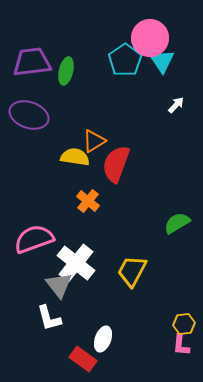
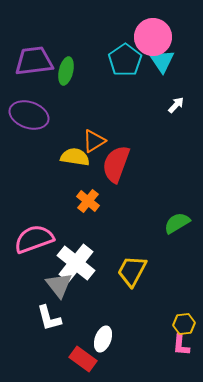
pink circle: moved 3 px right, 1 px up
purple trapezoid: moved 2 px right, 1 px up
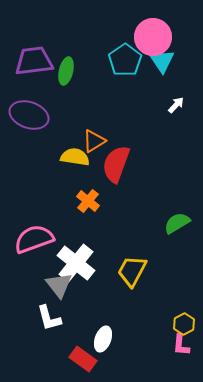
yellow hexagon: rotated 20 degrees counterclockwise
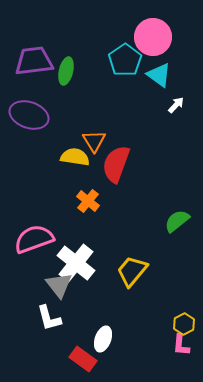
cyan triangle: moved 3 px left, 14 px down; rotated 20 degrees counterclockwise
orange triangle: rotated 30 degrees counterclockwise
green semicircle: moved 2 px up; rotated 8 degrees counterclockwise
yellow trapezoid: rotated 12 degrees clockwise
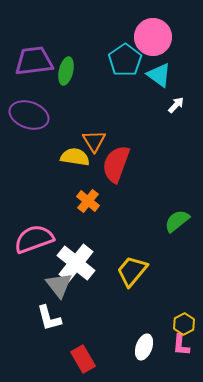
white ellipse: moved 41 px right, 8 px down
red rectangle: rotated 24 degrees clockwise
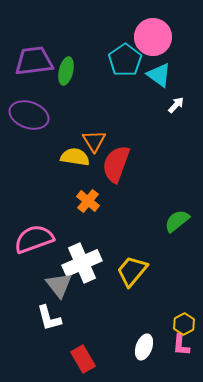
white cross: moved 6 px right; rotated 27 degrees clockwise
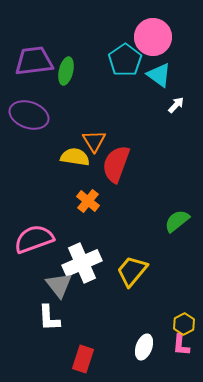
white L-shape: rotated 12 degrees clockwise
red rectangle: rotated 48 degrees clockwise
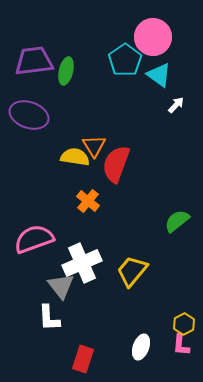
orange triangle: moved 5 px down
gray triangle: moved 2 px right, 1 px down
white ellipse: moved 3 px left
